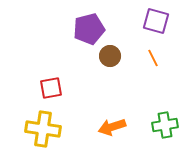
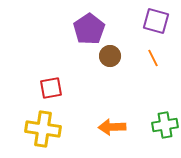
purple pentagon: rotated 20 degrees counterclockwise
orange arrow: rotated 16 degrees clockwise
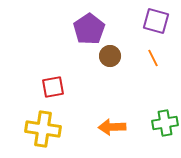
red square: moved 2 px right, 1 px up
green cross: moved 2 px up
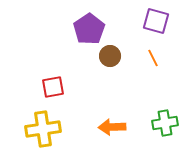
yellow cross: rotated 16 degrees counterclockwise
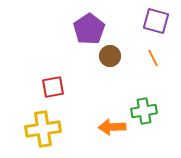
green cross: moved 21 px left, 12 px up
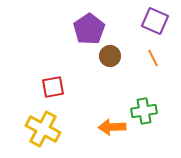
purple square: moved 1 px left; rotated 8 degrees clockwise
yellow cross: rotated 36 degrees clockwise
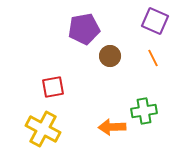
purple pentagon: moved 5 px left; rotated 24 degrees clockwise
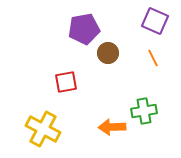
brown circle: moved 2 px left, 3 px up
red square: moved 13 px right, 5 px up
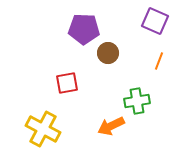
purple pentagon: rotated 12 degrees clockwise
orange line: moved 6 px right, 3 px down; rotated 48 degrees clockwise
red square: moved 1 px right, 1 px down
green cross: moved 7 px left, 10 px up
orange arrow: moved 1 px left, 1 px up; rotated 24 degrees counterclockwise
